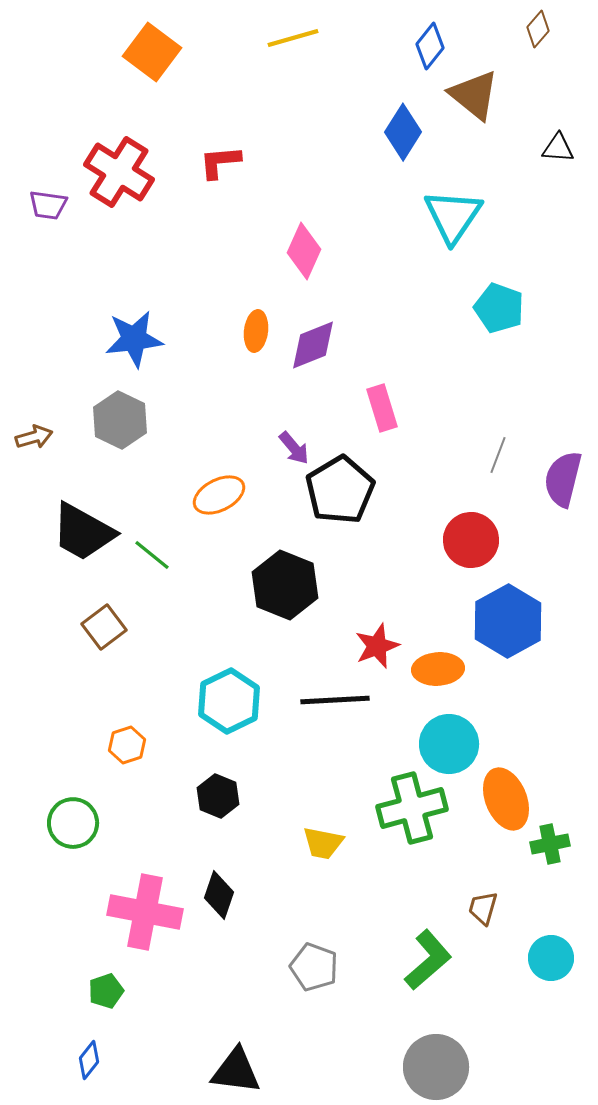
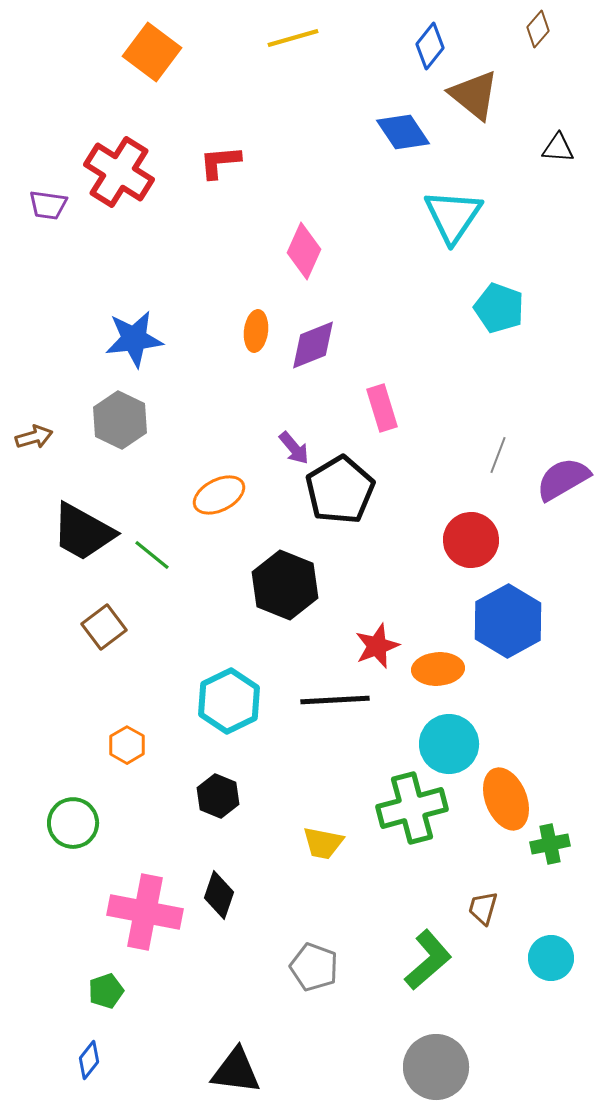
blue diamond at (403, 132): rotated 66 degrees counterclockwise
purple semicircle at (563, 479): rotated 46 degrees clockwise
orange hexagon at (127, 745): rotated 12 degrees counterclockwise
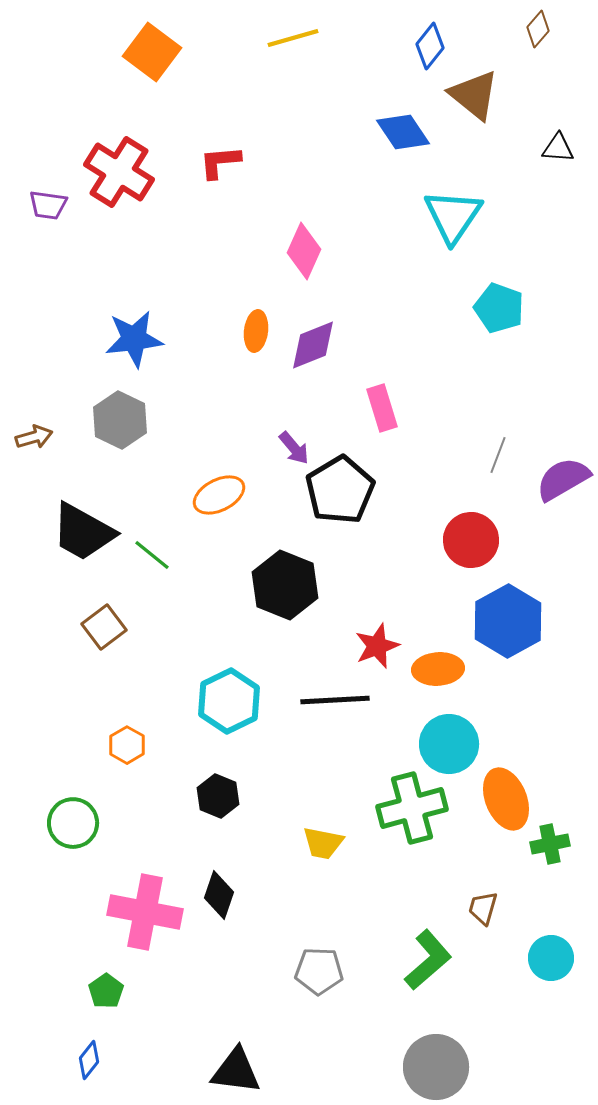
gray pentagon at (314, 967): moved 5 px right, 4 px down; rotated 18 degrees counterclockwise
green pentagon at (106, 991): rotated 16 degrees counterclockwise
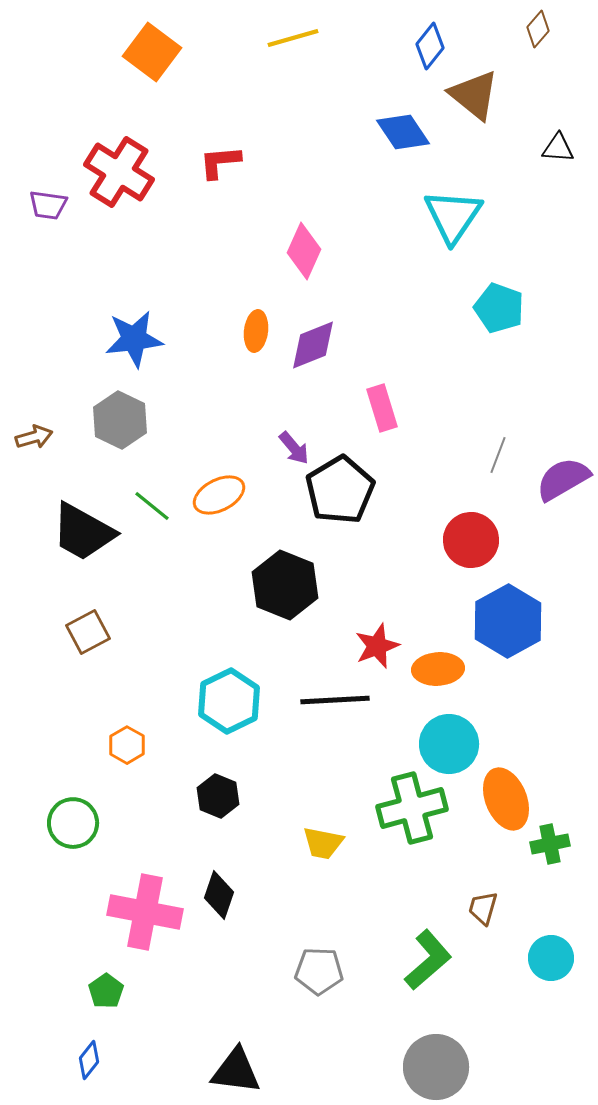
green line at (152, 555): moved 49 px up
brown square at (104, 627): moved 16 px left, 5 px down; rotated 9 degrees clockwise
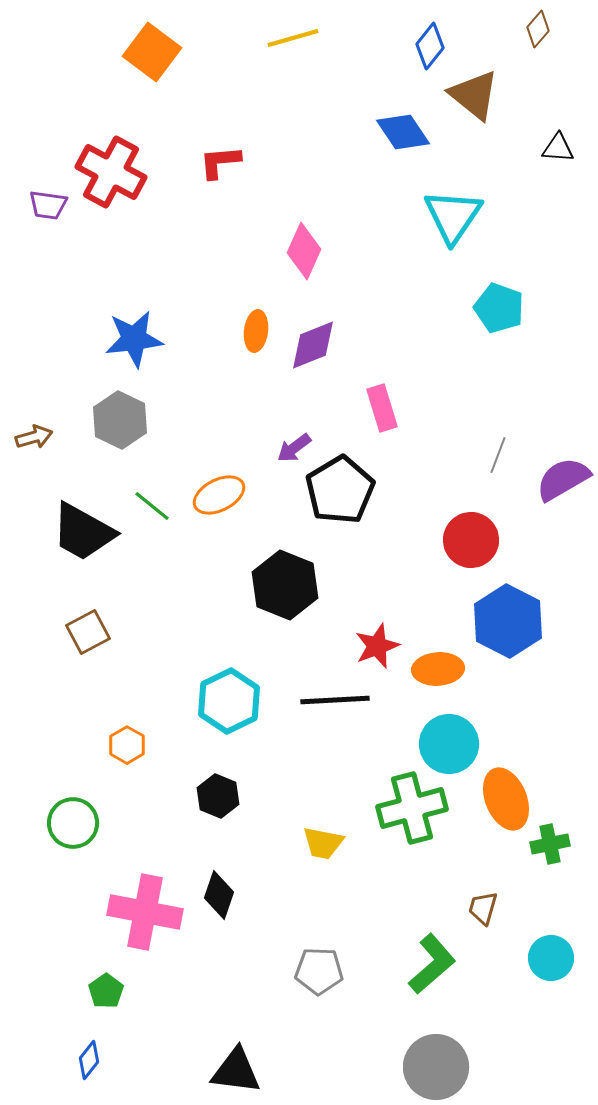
red cross at (119, 172): moved 8 px left; rotated 4 degrees counterclockwise
purple arrow at (294, 448): rotated 93 degrees clockwise
blue hexagon at (508, 621): rotated 4 degrees counterclockwise
green L-shape at (428, 960): moved 4 px right, 4 px down
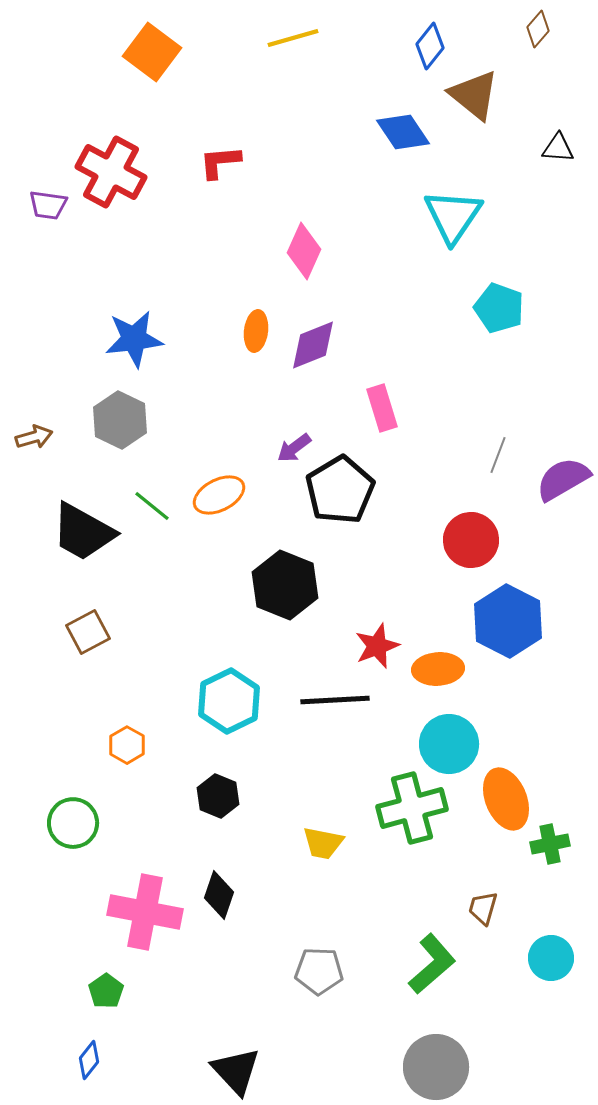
black triangle at (236, 1071): rotated 40 degrees clockwise
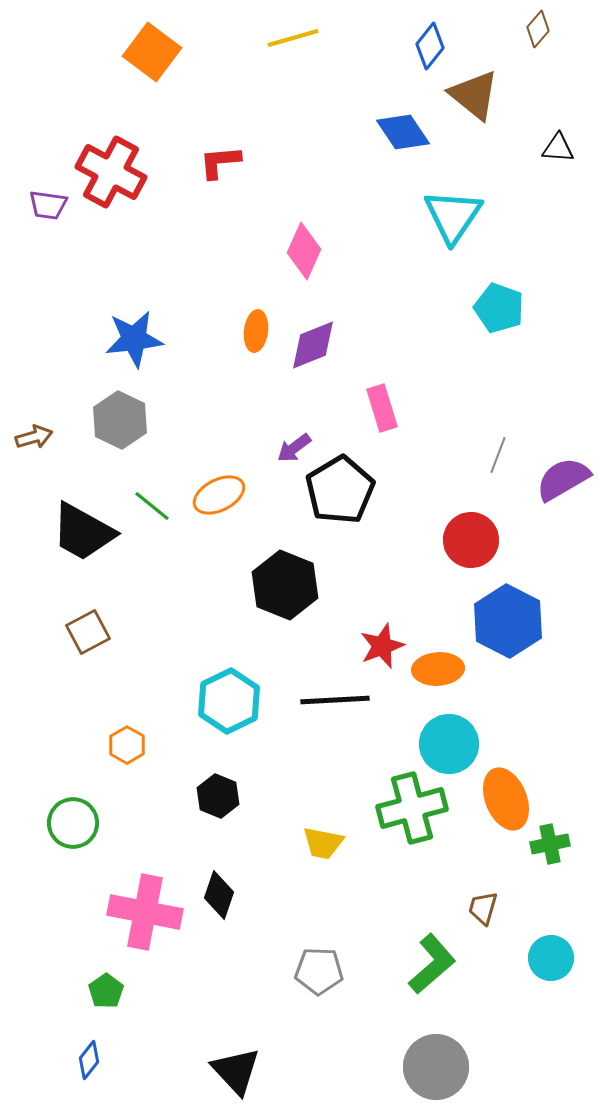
red star at (377, 646): moved 5 px right
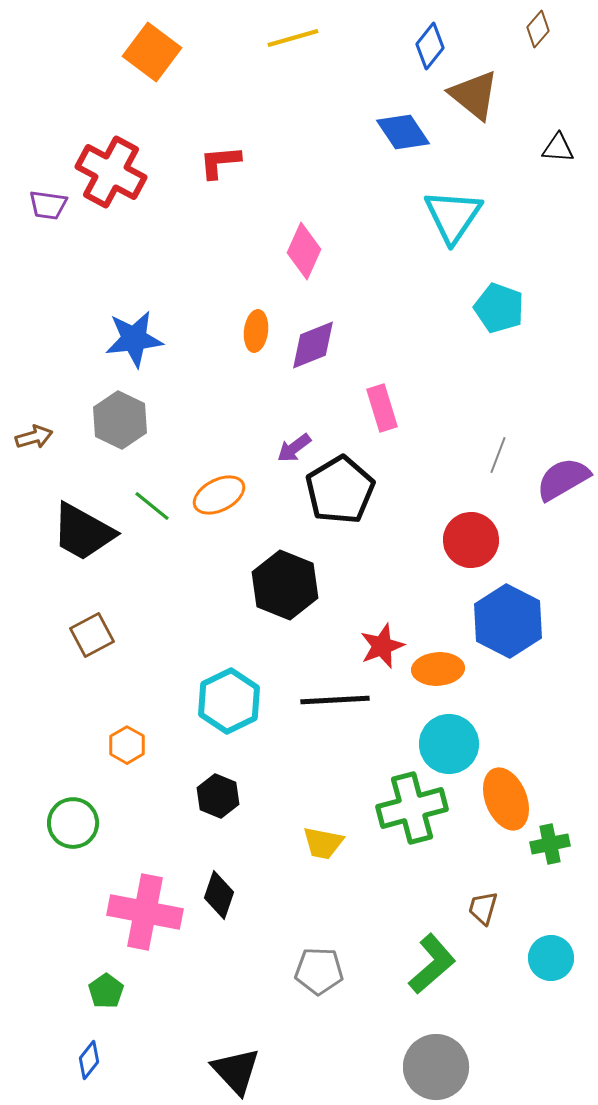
brown square at (88, 632): moved 4 px right, 3 px down
